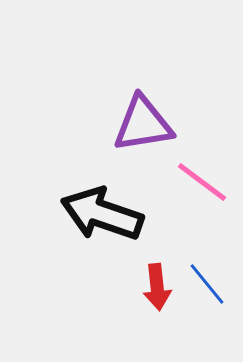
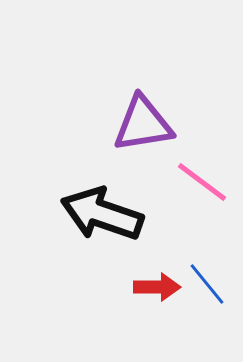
red arrow: rotated 84 degrees counterclockwise
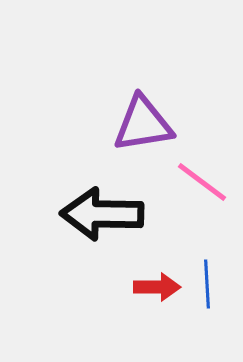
black arrow: rotated 18 degrees counterclockwise
blue line: rotated 36 degrees clockwise
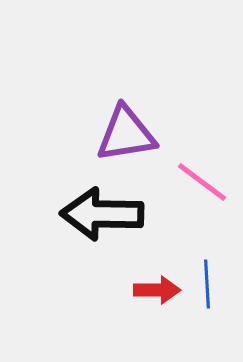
purple triangle: moved 17 px left, 10 px down
red arrow: moved 3 px down
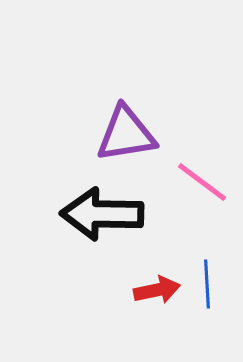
red arrow: rotated 12 degrees counterclockwise
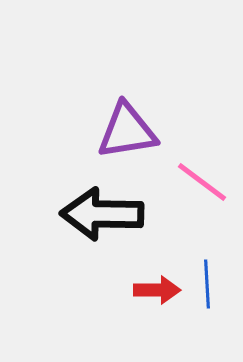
purple triangle: moved 1 px right, 3 px up
red arrow: rotated 12 degrees clockwise
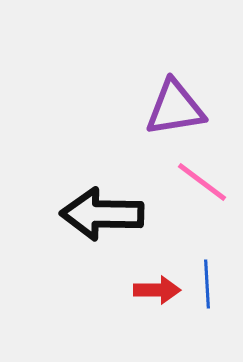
purple triangle: moved 48 px right, 23 px up
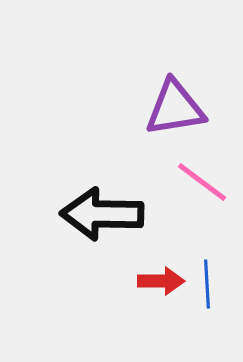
red arrow: moved 4 px right, 9 px up
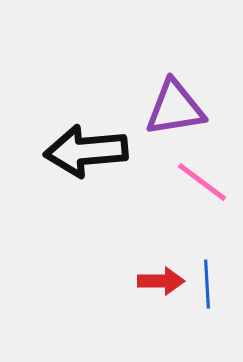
black arrow: moved 16 px left, 63 px up; rotated 6 degrees counterclockwise
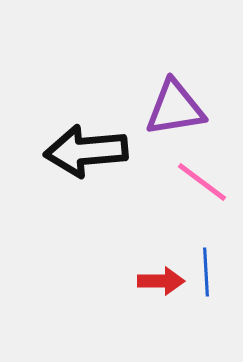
blue line: moved 1 px left, 12 px up
